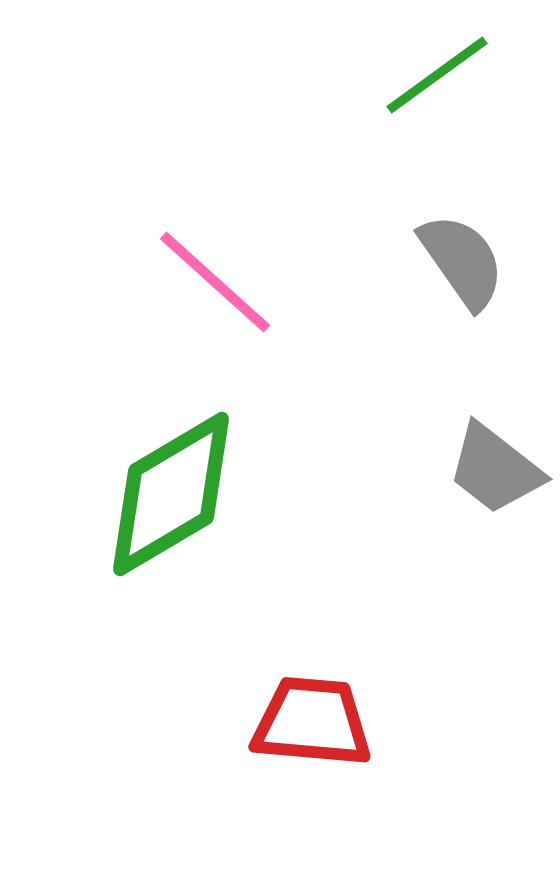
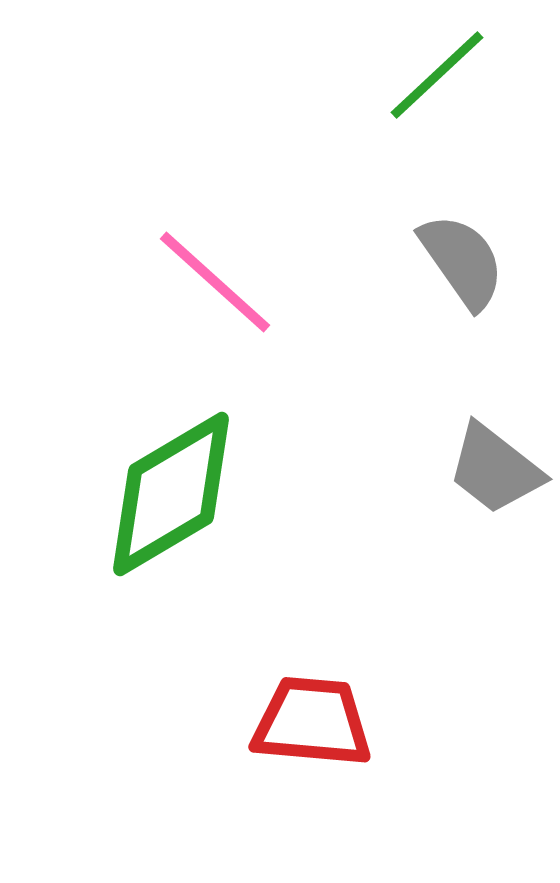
green line: rotated 7 degrees counterclockwise
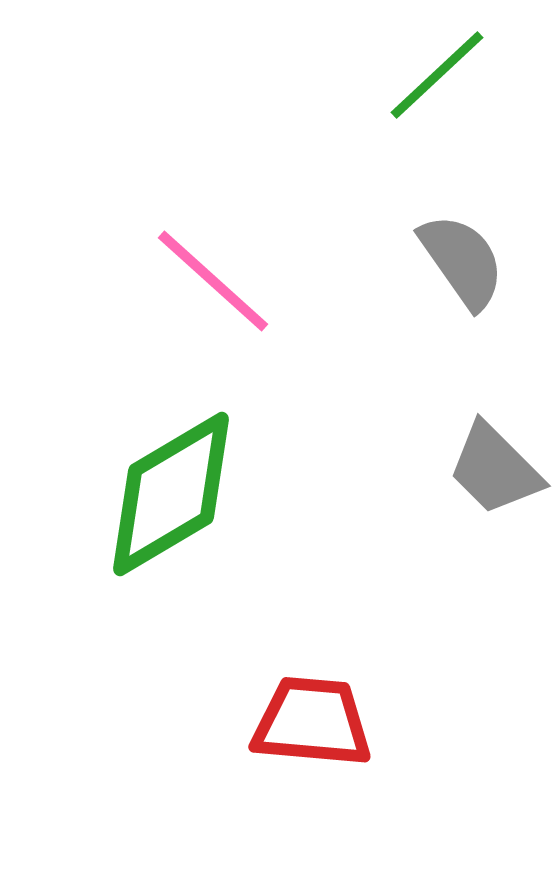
pink line: moved 2 px left, 1 px up
gray trapezoid: rotated 7 degrees clockwise
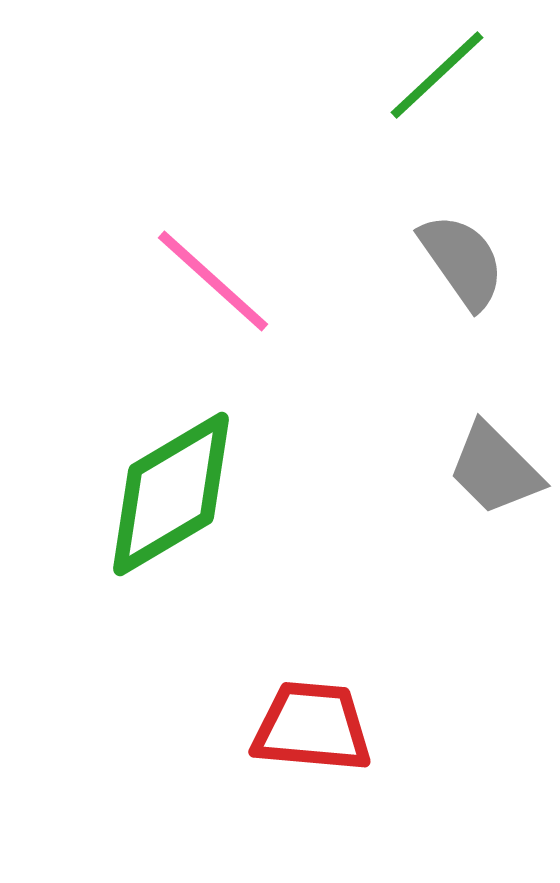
red trapezoid: moved 5 px down
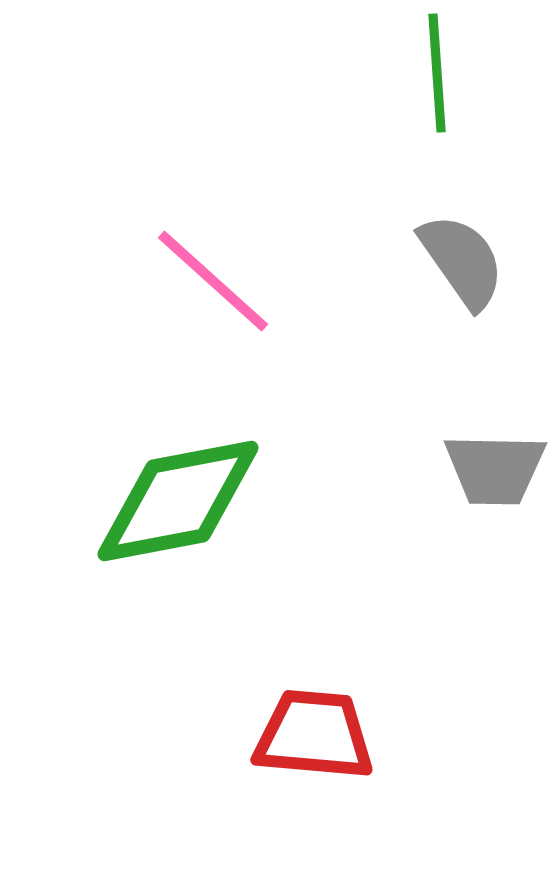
green line: moved 2 px up; rotated 51 degrees counterclockwise
gray trapezoid: rotated 44 degrees counterclockwise
green diamond: moved 7 px right, 7 px down; rotated 20 degrees clockwise
red trapezoid: moved 2 px right, 8 px down
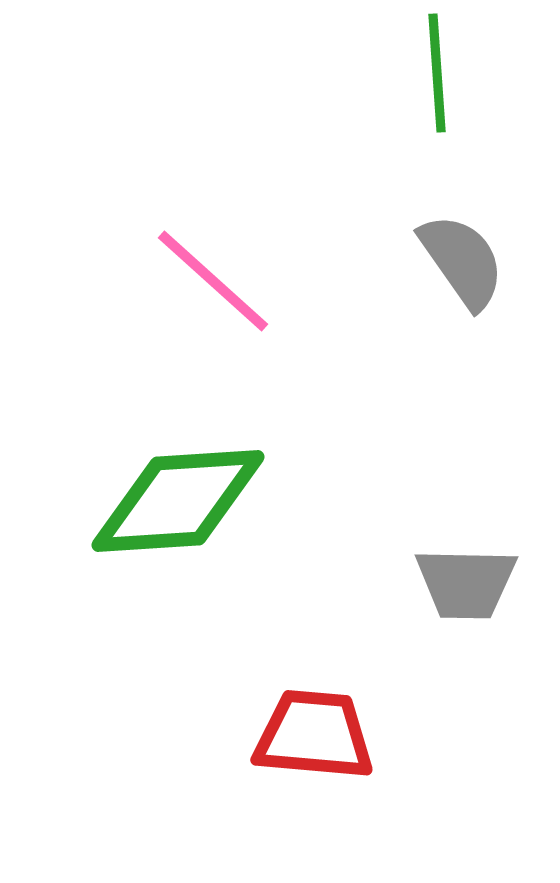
gray trapezoid: moved 29 px left, 114 px down
green diamond: rotated 7 degrees clockwise
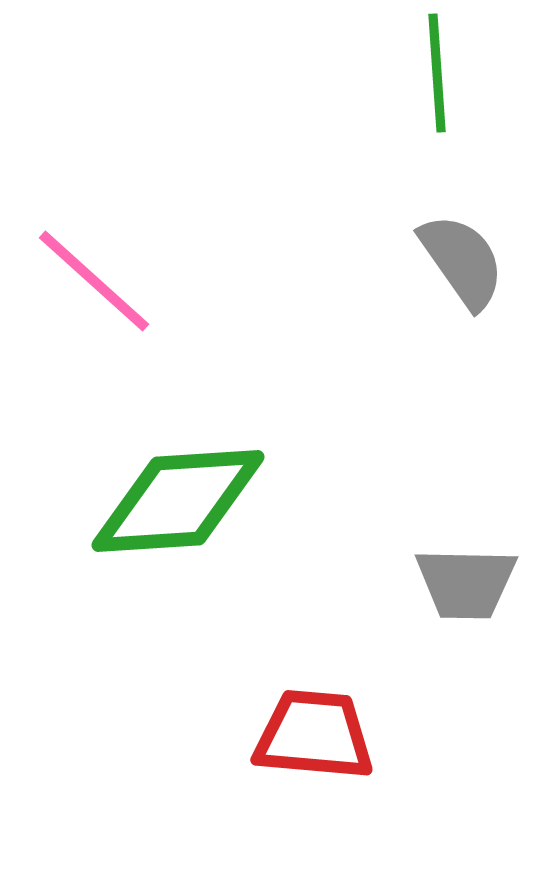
pink line: moved 119 px left
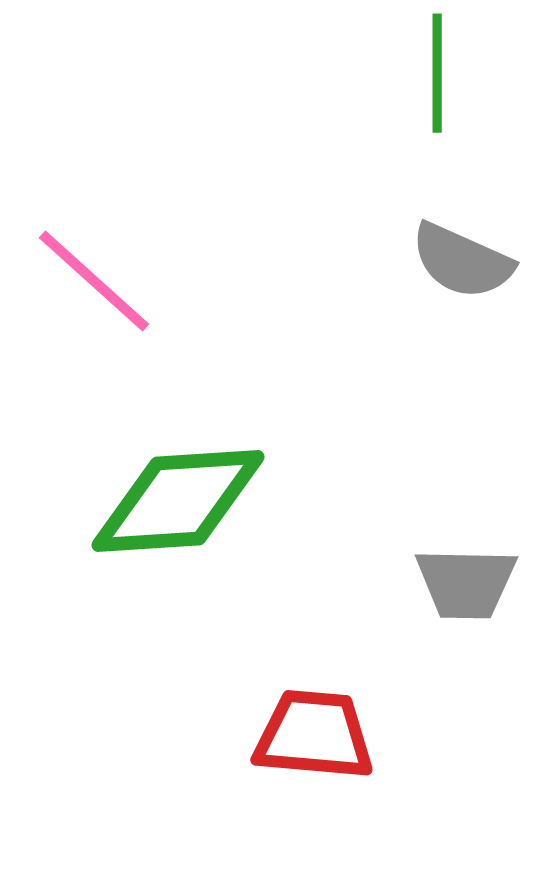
green line: rotated 4 degrees clockwise
gray semicircle: rotated 149 degrees clockwise
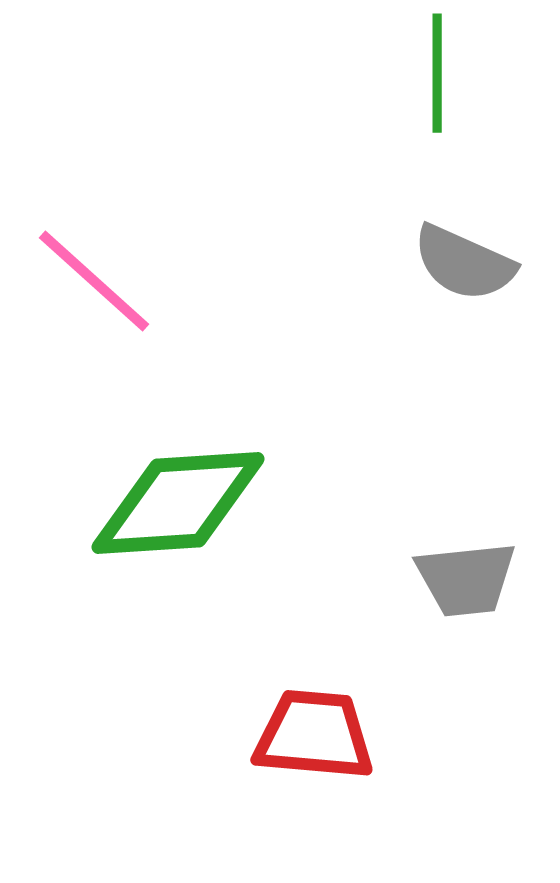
gray semicircle: moved 2 px right, 2 px down
green diamond: moved 2 px down
gray trapezoid: moved 4 px up; rotated 7 degrees counterclockwise
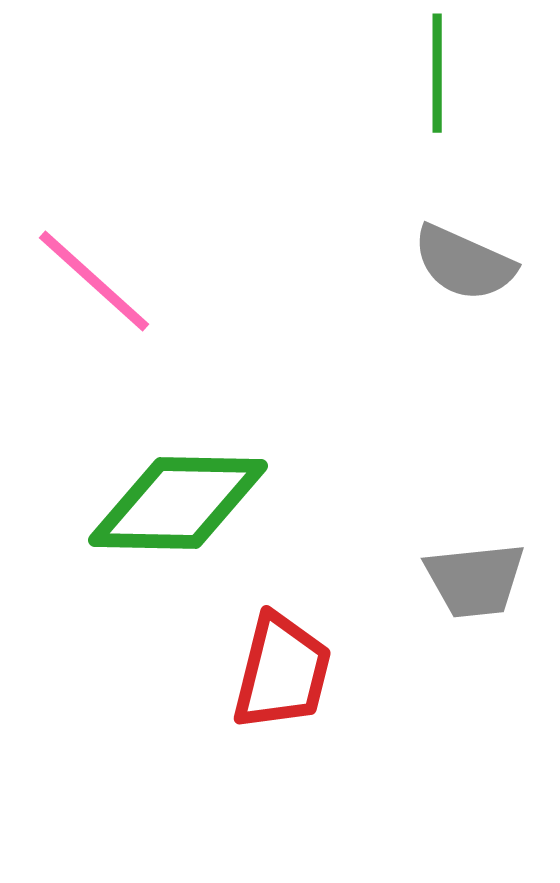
green diamond: rotated 5 degrees clockwise
gray trapezoid: moved 9 px right, 1 px down
red trapezoid: moved 32 px left, 63 px up; rotated 99 degrees clockwise
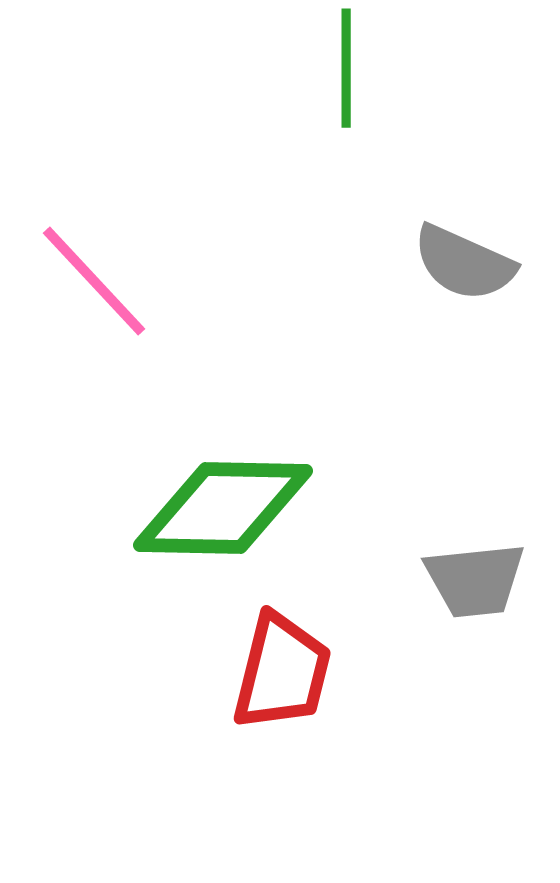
green line: moved 91 px left, 5 px up
pink line: rotated 5 degrees clockwise
green diamond: moved 45 px right, 5 px down
